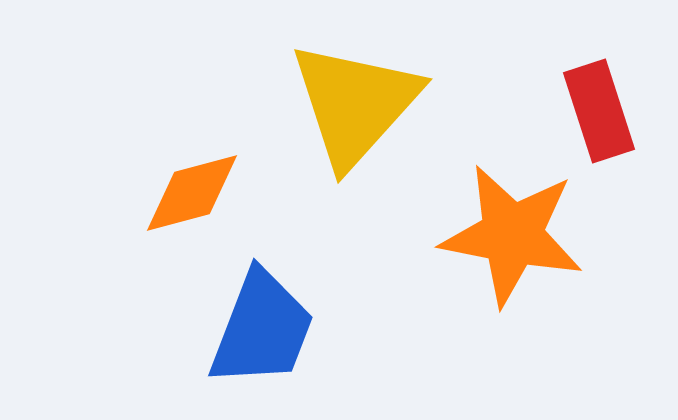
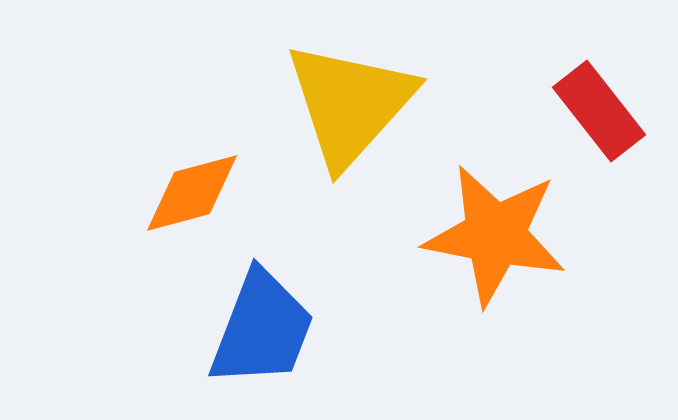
yellow triangle: moved 5 px left
red rectangle: rotated 20 degrees counterclockwise
orange star: moved 17 px left
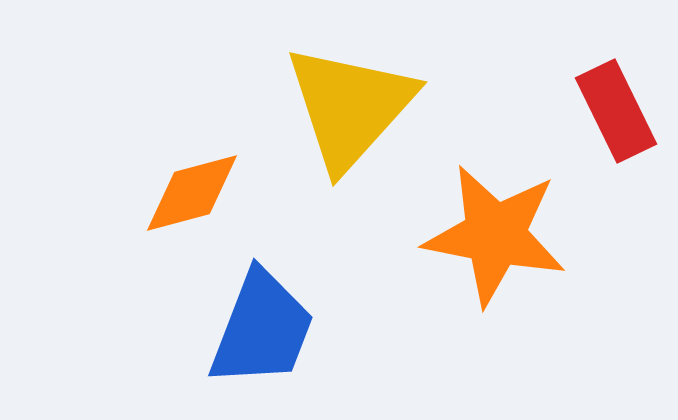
yellow triangle: moved 3 px down
red rectangle: moved 17 px right; rotated 12 degrees clockwise
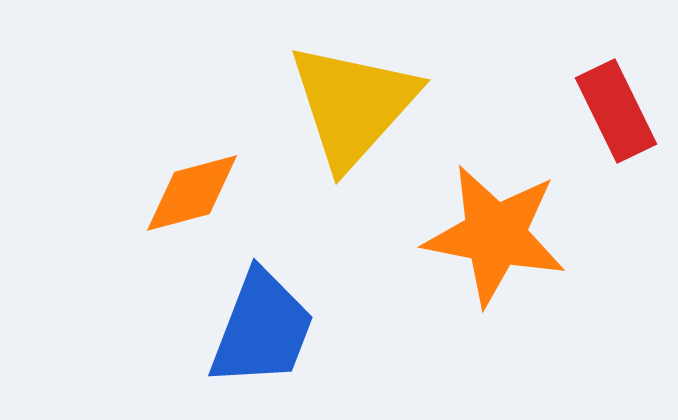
yellow triangle: moved 3 px right, 2 px up
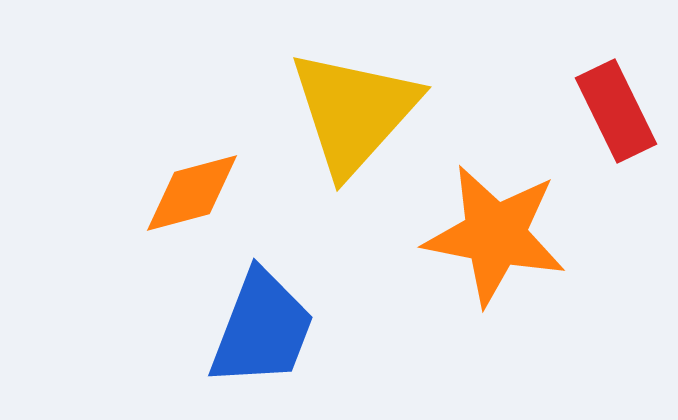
yellow triangle: moved 1 px right, 7 px down
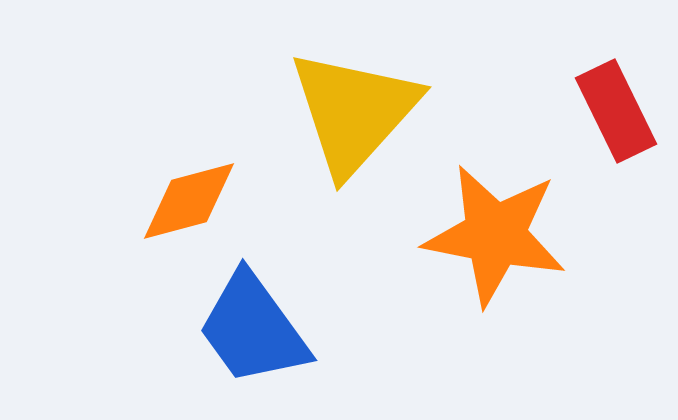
orange diamond: moved 3 px left, 8 px down
blue trapezoid: moved 9 px left; rotated 123 degrees clockwise
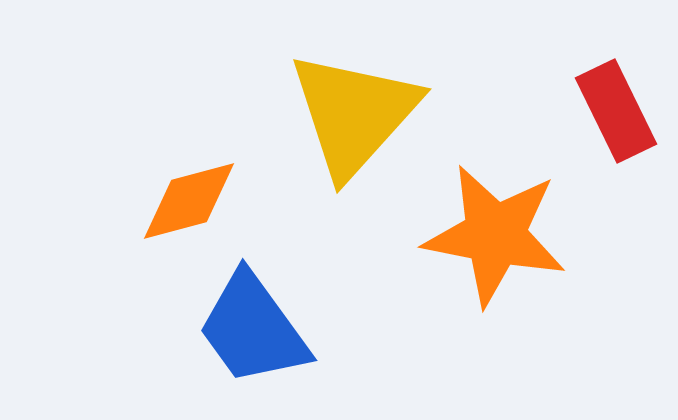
yellow triangle: moved 2 px down
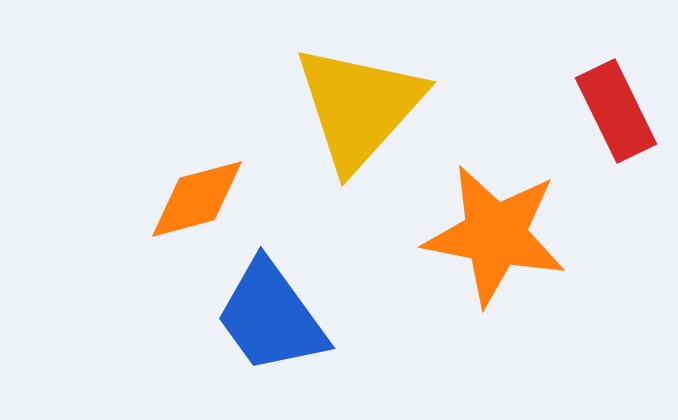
yellow triangle: moved 5 px right, 7 px up
orange diamond: moved 8 px right, 2 px up
blue trapezoid: moved 18 px right, 12 px up
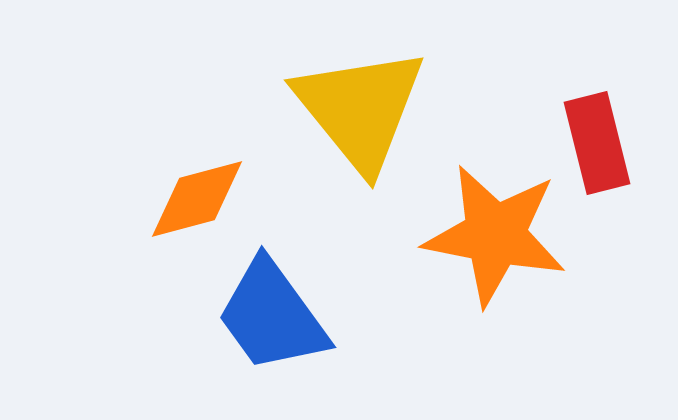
yellow triangle: moved 1 px right, 2 px down; rotated 21 degrees counterclockwise
red rectangle: moved 19 px left, 32 px down; rotated 12 degrees clockwise
blue trapezoid: moved 1 px right, 1 px up
